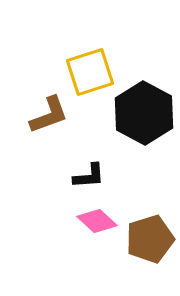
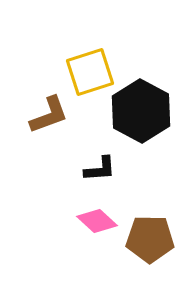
black hexagon: moved 3 px left, 2 px up
black L-shape: moved 11 px right, 7 px up
brown pentagon: rotated 18 degrees clockwise
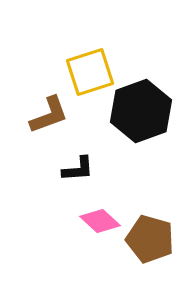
black hexagon: rotated 12 degrees clockwise
black L-shape: moved 22 px left
pink diamond: moved 3 px right
brown pentagon: rotated 15 degrees clockwise
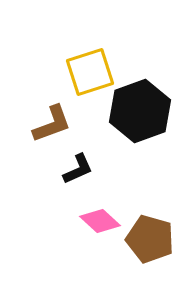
black hexagon: moved 1 px left
brown L-shape: moved 3 px right, 9 px down
black L-shape: rotated 20 degrees counterclockwise
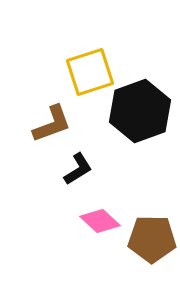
black L-shape: rotated 8 degrees counterclockwise
brown pentagon: moved 2 px right; rotated 15 degrees counterclockwise
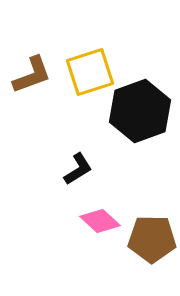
brown L-shape: moved 20 px left, 49 px up
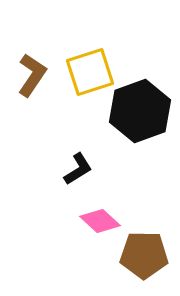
brown L-shape: rotated 36 degrees counterclockwise
brown pentagon: moved 8 px left, 16 px down
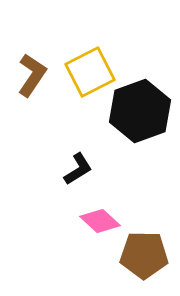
yellow square: rotated 9 degrees counterclockwise
